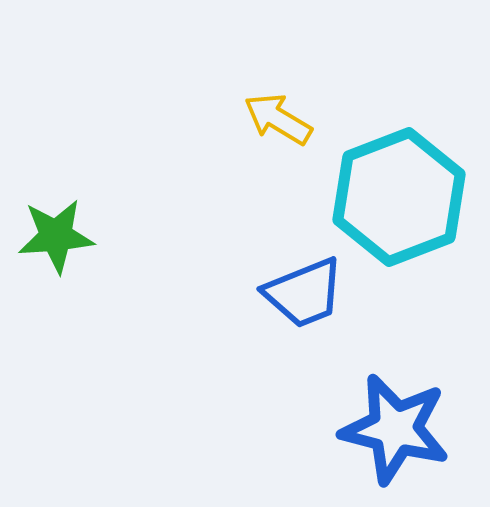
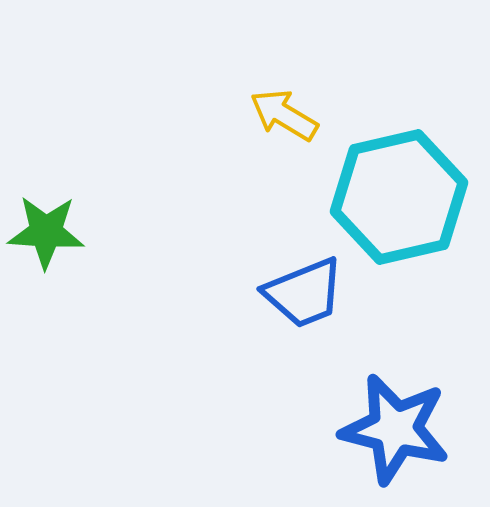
yellow arrow: moved 6 px right, 4 px up
cyan hexagon: rotated 8 degrees clockwise
green star: moved 10 px left, 4 px up; rotated 8 degrees clockwise
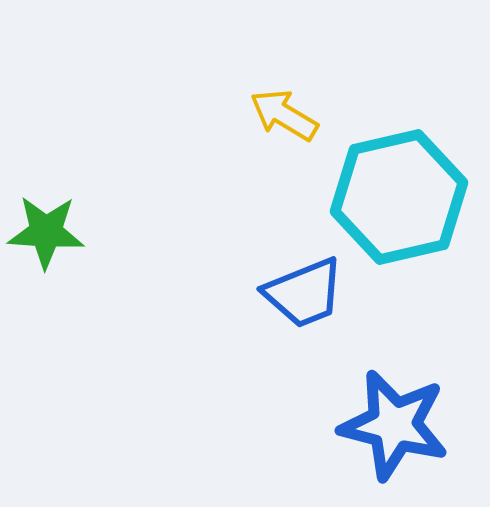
blue star: moved 1 px left, 4 px up
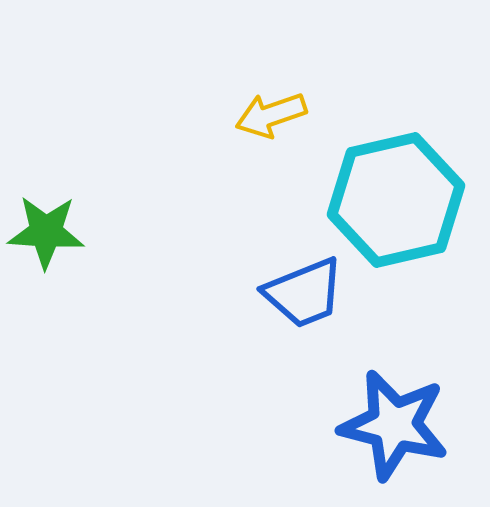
yellow arrow: moved 13 px left; rotated 50 degrees counterclockwise
cyan hexagon: moved 3 px left, 3 px down
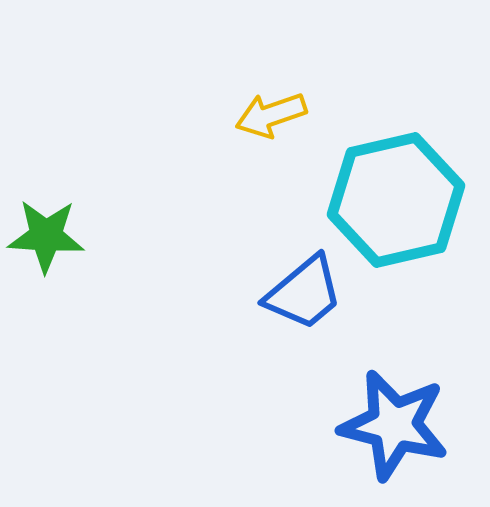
green star: moved 4 px down
blue trapezoid: rotated 18 degrees counterclockwise
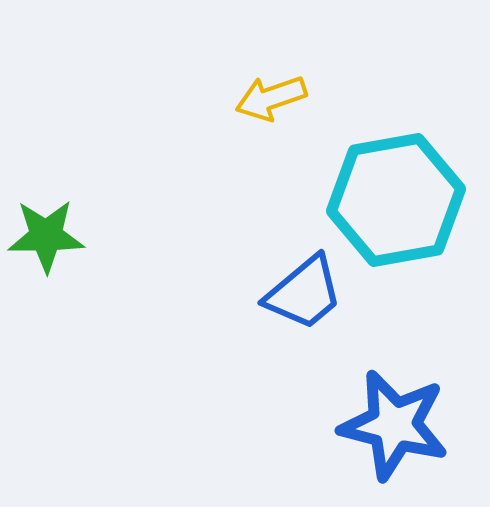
yellow arrow: moved 17 px up
cyan hexagon: rotated 3 degrees clockwise
green star: rotated 4 degrees counterclockwise
